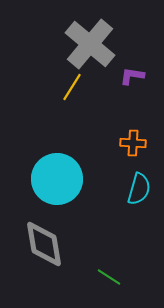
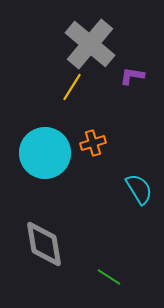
orange cross: moved 40 px left; rotated 20 degrees counterclockwise
cyan circle: moved 12 px left, 26 px up
cyan semicircle: rotated 48 degrees counterclockwise
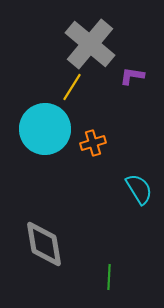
cyan circle: moved 24 px up
green line: rotated 60 degrees clockwise
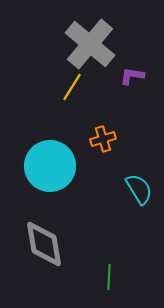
cyan circle: moved 5 px right, 37 px down
orange cross: moved 10 px right, 4 px up
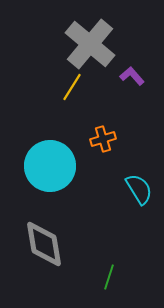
purple L-shape: rotated 40 degrees clockwise
green line: rotated 15 degrees clockwise
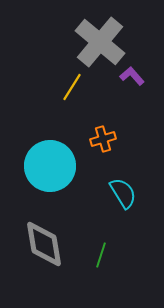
gray cross: moved 10 px right, 2 px up
cyan semicircle: moved 16 px left, 4 px down
green line: moved 8 px left, 22 px up
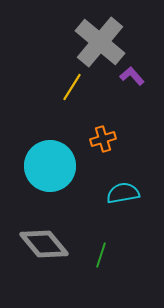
cyan semicircle: rotated 68 degrees counterclockwise
gray diamond: rotated 30 degrees counterclockwise
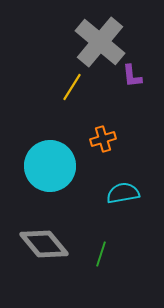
purple L-shape: rotated 145 degrees counterclockwise
green line: moved 1 px up
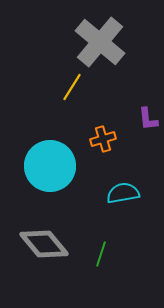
purple L-shape: moved 16 px right, 43 px down
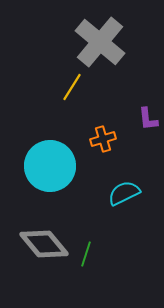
cyan semicircle: moved 1 px right; rotated 16 degrees counterclockwise
green line: moved 15 px left
